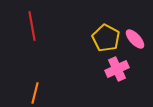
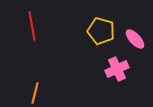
yellow pentagon: moved 5 px left, 7 px up; rotated 12 degrees counterclockwise
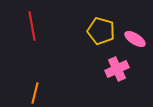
pink ellipse: rotated 15 degrees counterclockwise
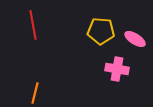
red line: moved 1 px right, 1 px up
yellow pentagon: rotated 12 degrees counterclockwise
pink cross: rotated 35 degrees clockwise
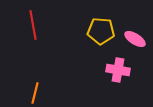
pink cross: moved 1 px right, 1 px down
